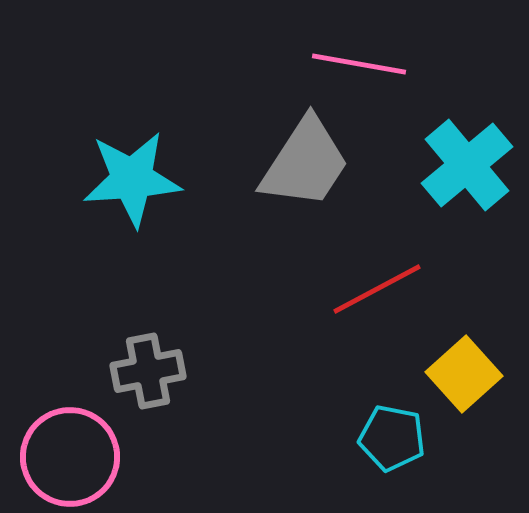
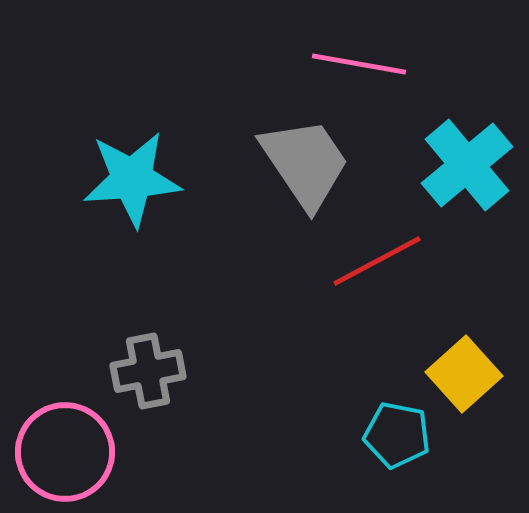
gray trapezoid: rotated 67 degrees counterclockwise
red line: moved 28 px up
cyan pentagon: moved 5 px right, 3 px up
pink circle: moved 5 px left, 5 px up
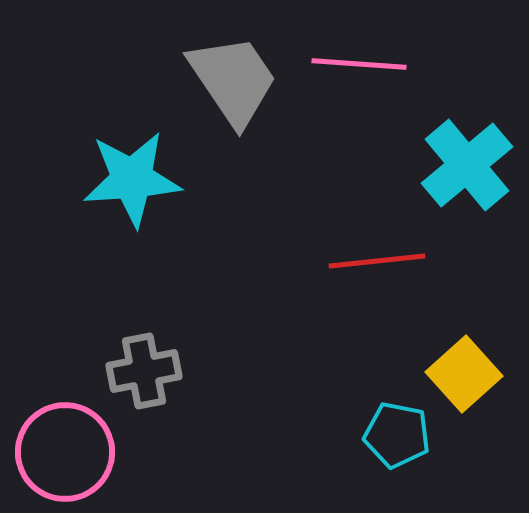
pink line: rotated 6 degrees counterclockwise
gray trapezoid: moved 72 px left, 83 px up
red line: rotated 22 degrees clockwise
gray cross: moved 4 px left
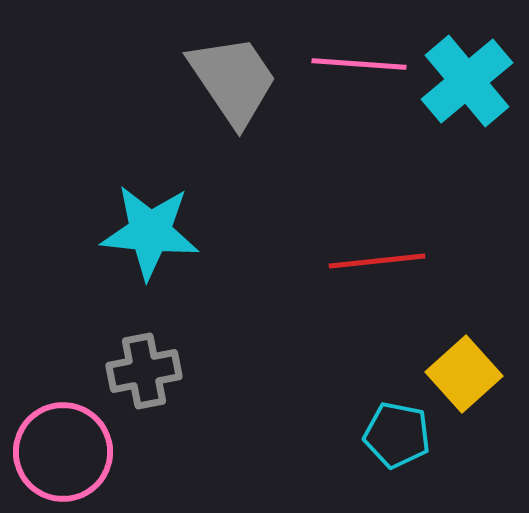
cyan cross: moved 84 px up
cyan star: moved 18 px right, 53 px down; rotated 10 degrees clockwise
pink circle: moved 2 px left
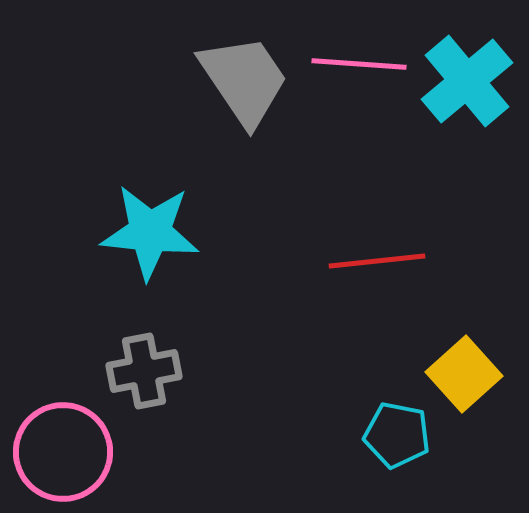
gray trapezoid: moved 11 px right
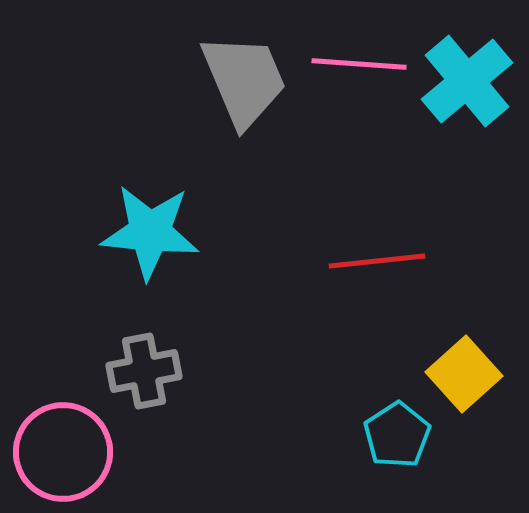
gray trapezoid: rotated 11 degrees clockwise
cyan pentagon: rotated 28 degrees clockwise
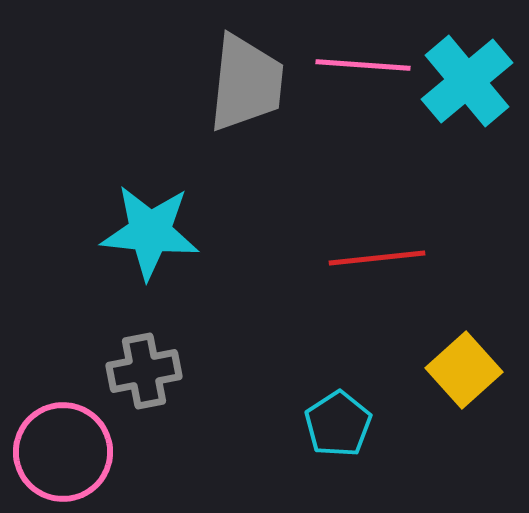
pink line: moved 4 px right, 1 px down
gray trapezoid: moved 2 px right, 3 px down; rotated 29 degrees clockwise
red line: moved 3 px up
yellow square: moved 4 px up
cyan pentagon: moved 59 px left, 11 px up
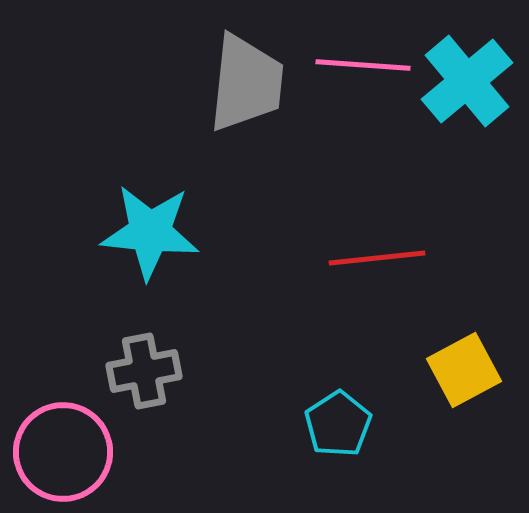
yellow square: rotated 14 degrees clockwise
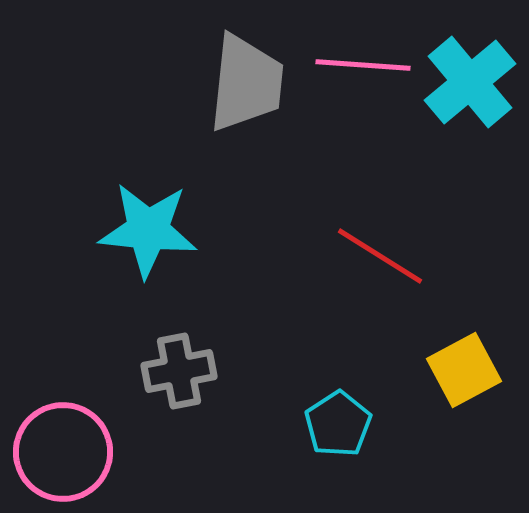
cyan cross: moved 3 px right, 1 px down
cyan star: moved 2 px left, 2 px up
red line: moved 3 px right, 2 px up; rotated 38 degrees clockwise
gray cross: moved 35 px right
